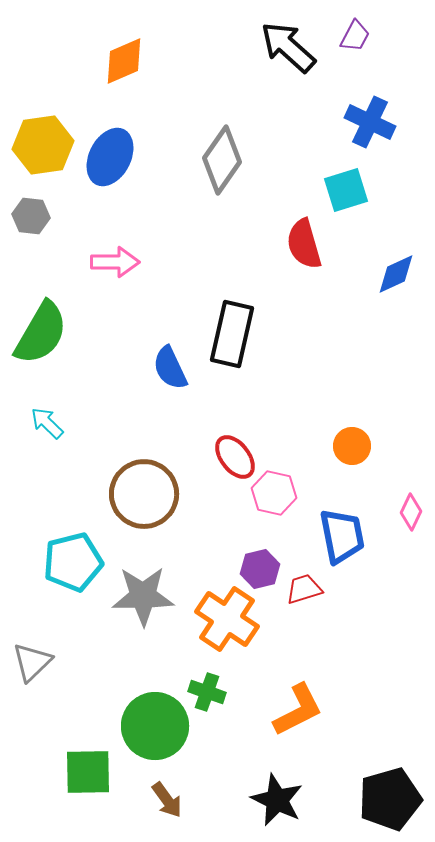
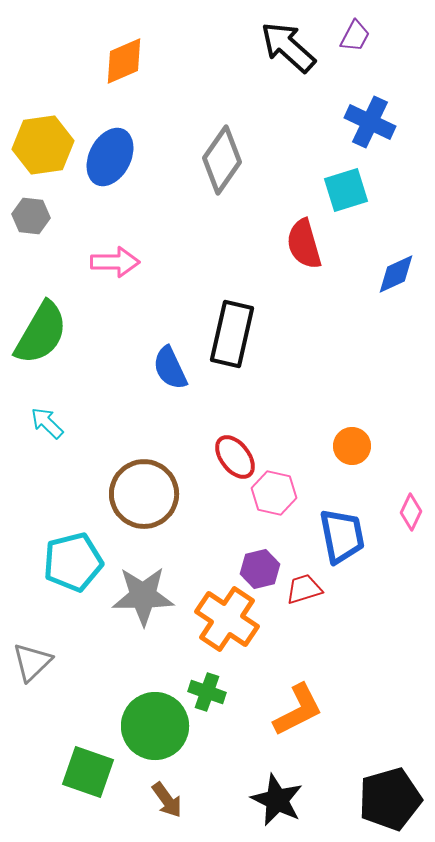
green square: rotated 20 degrees clockwise
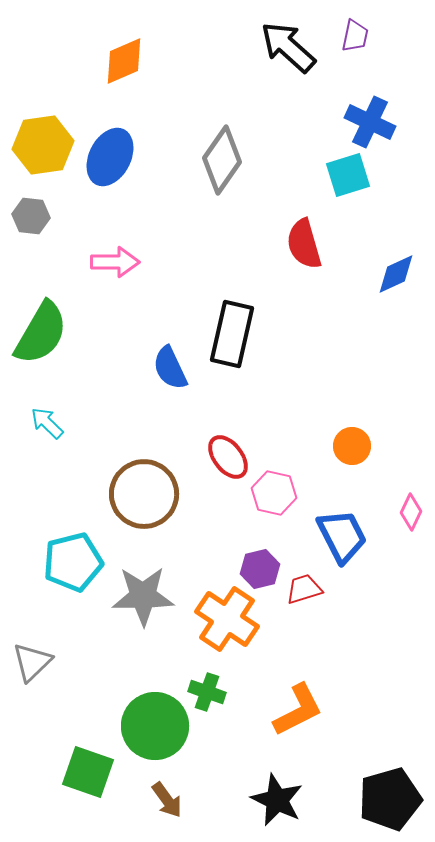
purple trapezoid: rotated 16 degrees counterclockwise
cyan square: moved 2 px right, 15 px up
red ellipse: moved 7 px left
blue trapezoid: rotated 16 degrees counterclockwise
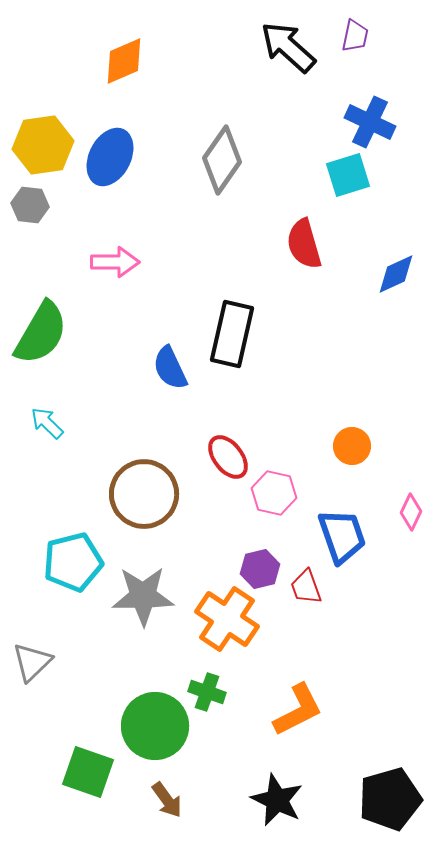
gray hexagon: moved 1 px left, 11 px up
blue trapezoid: rotated 8 degrees clockwise
red trapezoid: moved 2 px right, 2 px up; rotated 93 degrees counterclockwise
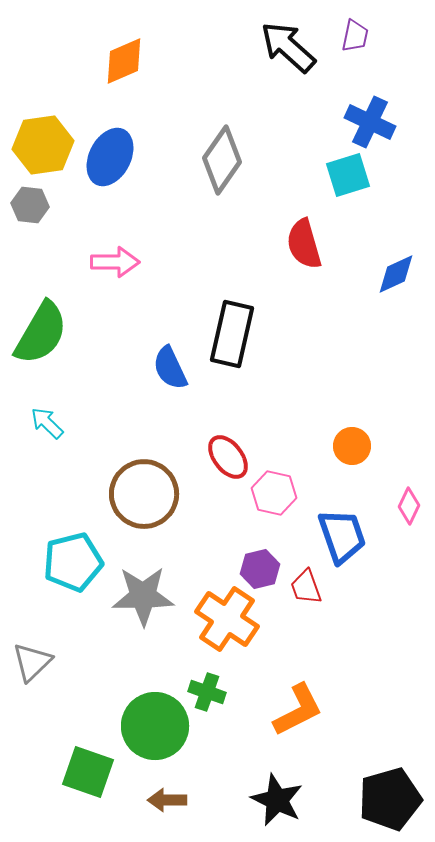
pink diamond: moved 2 px left, 6 px up
brown arrow: rotated 126 degrees clockwise
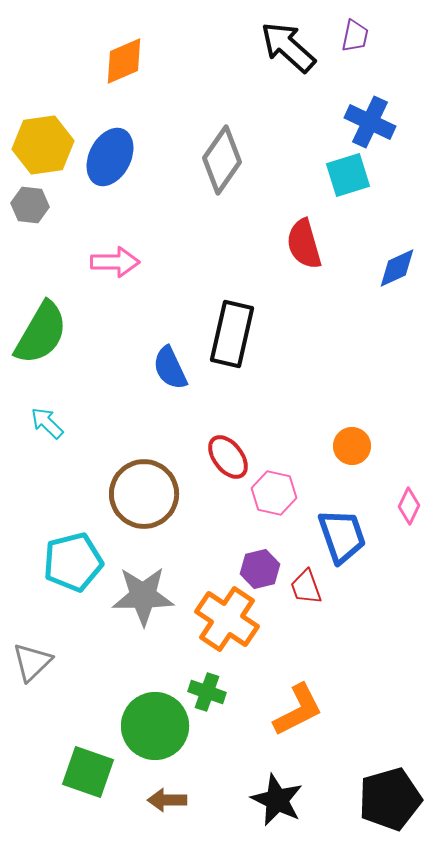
blue diamond: moved 1 px right, 6 px up
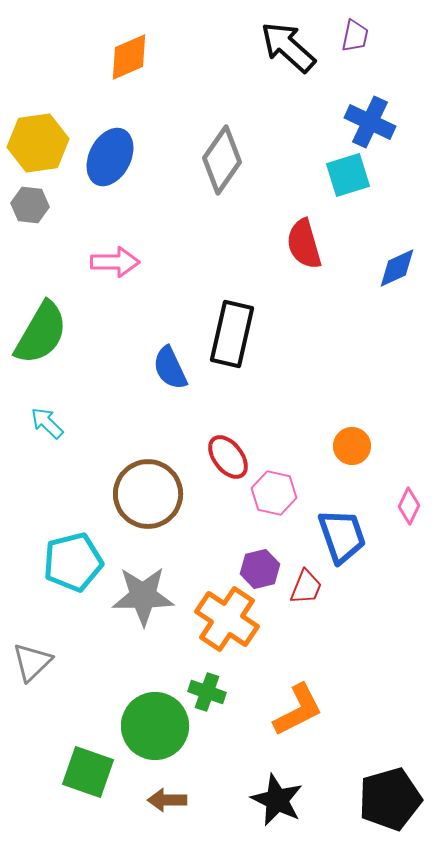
orange diamond: moved 5 px right, 4 px up
yellow hexagon: moved 5 px left, 2 px up
brown circle: moved 4 px right
red trapezoid: rotated 138 degrees counterclockwise
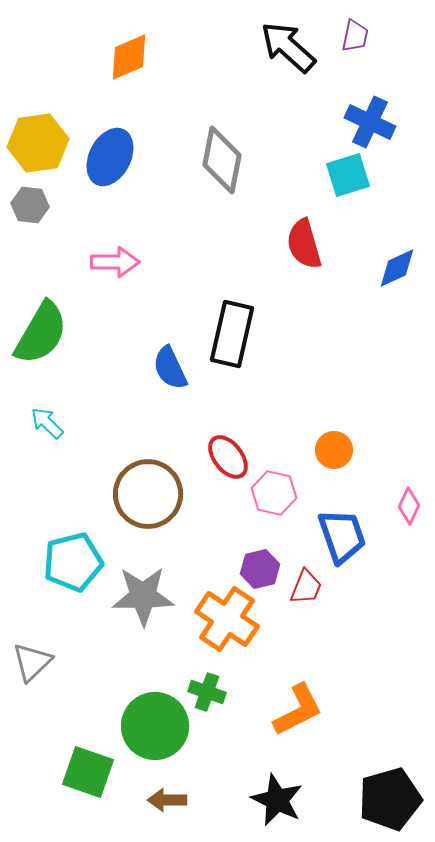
gray diamond: rotated 24 degrees counterclockwise
orange circle: moved 18 px left, 4 px down
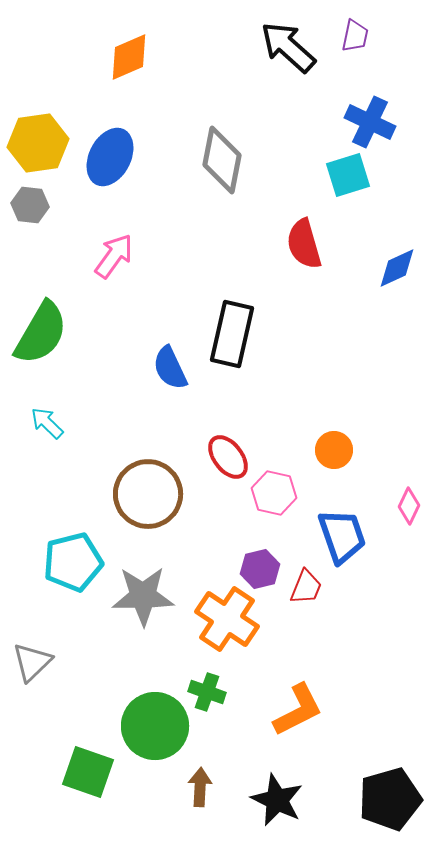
pink arrow: moved 1 px left, 6 px up; rotated 54 degrees counterclockwise
brown arrow: moved 33 px right, 13 px up; rotated 93 degrees clockwise
